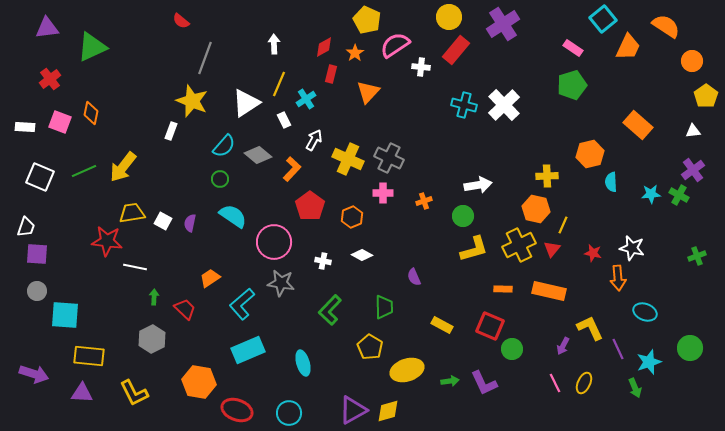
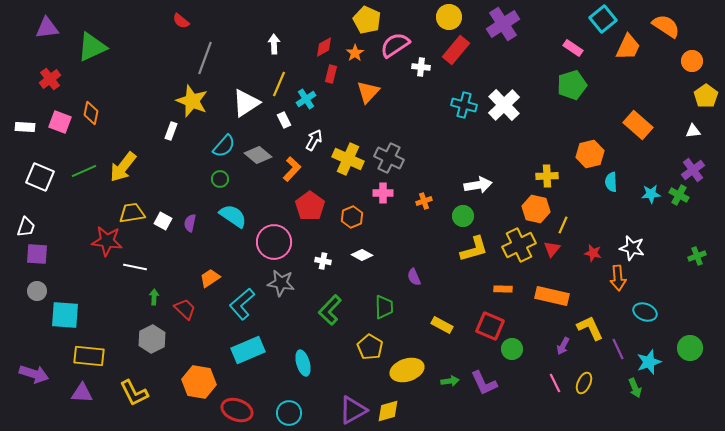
orange rectangle at (549, 291): moved 3 px right, 5 px down
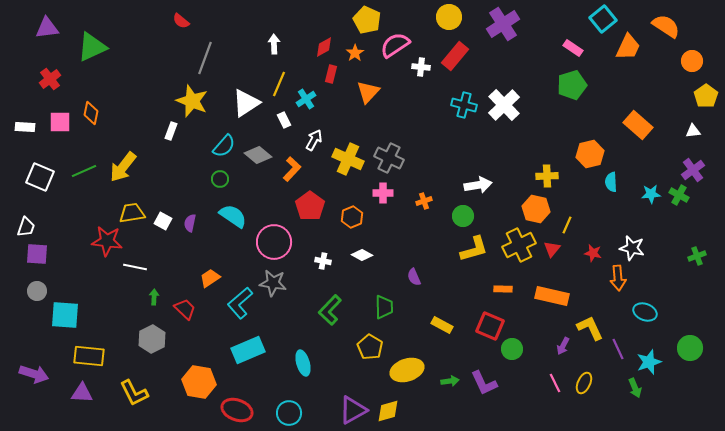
red rectangle at (456, 50): moved 1 px left, 6 px down
pink square at (60, 122): rotated 20 degrees counterclockwise
yellow line at (563, 225): moved 4 px right
gray star at (281, 283): moved 8 px left
cyan L-shape at (242, 304): moved 2 px left, 1 px up
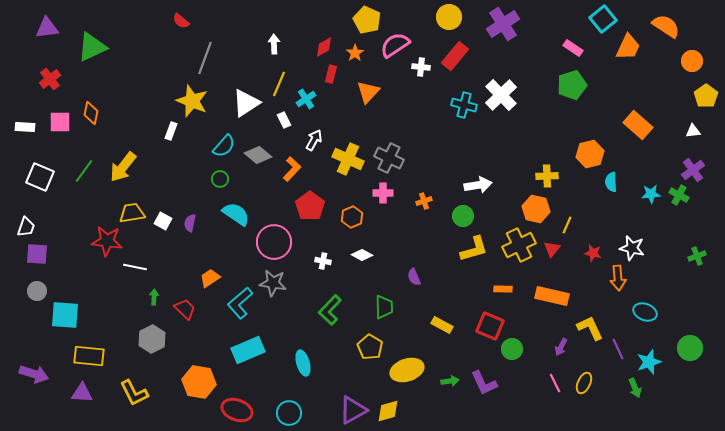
white cross at (504, 105): moved 3 px left, 10 px up
green line at (84, 171): rotated 30 degrees counterclockwise
cyan semicircle at (233, 216): moved 3 px right, 2 px up
purple arrow at (563, 346): moved 2 px left, 1 px down
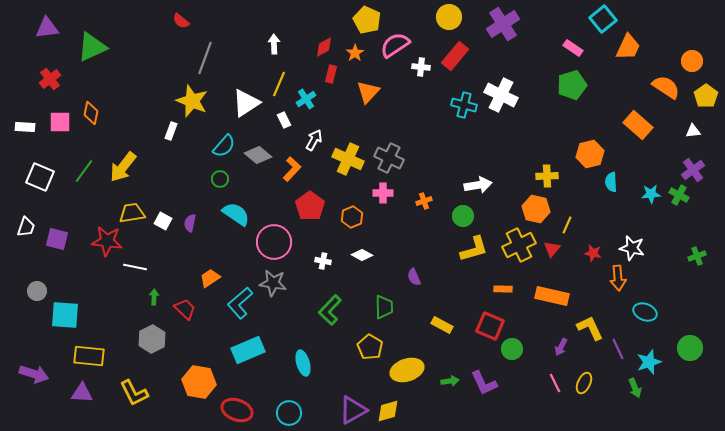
orange semicircle at (666, 26): moved 61 px down
white cross at (501, 95): rotated 20 degrees counterclockwise
purple square at (37, 254): moved 20 px right, 15 px up; rotated 10 degrees clockwise
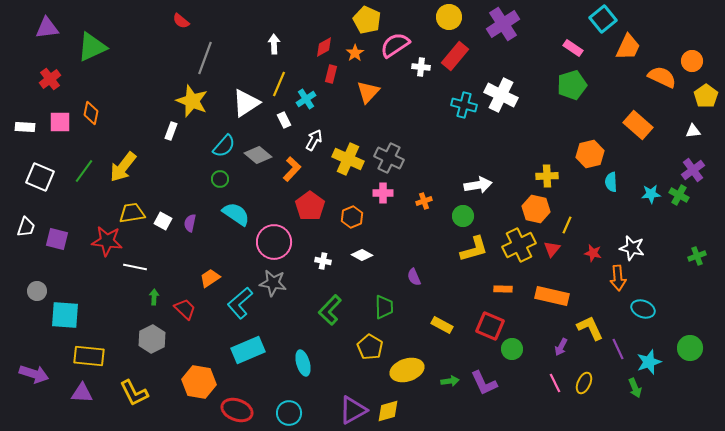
orange semicircle at (666, 87): moved 4 px left, 10 px up; rotated 8 degrees counterclockwise
cyan ellipse at (645, 312): moved 2 px left, 3 px up
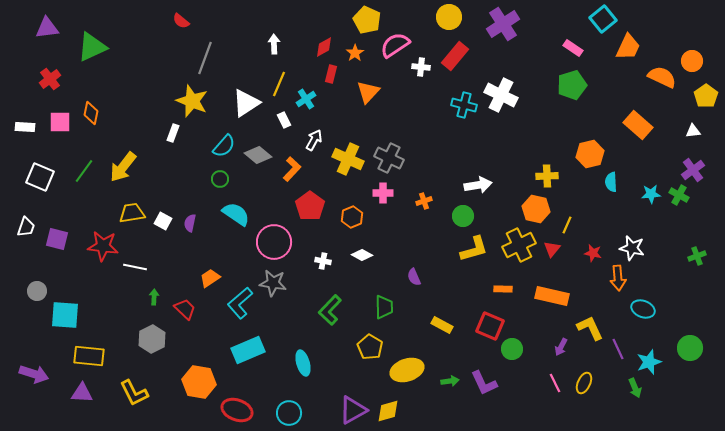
white rectangle at (171, 131): moved 2 px right, 2 px down
red star at (107, 241): moved 4 px left, 5 px down
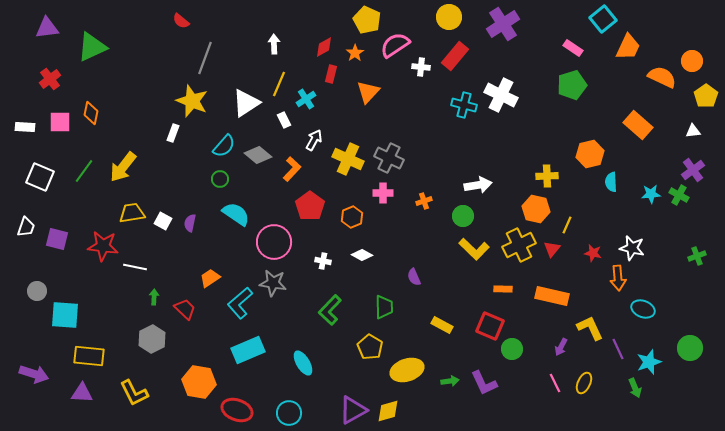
yellow L-shape at (474, 249): rotated 60 degrees clockwise
cyan ellipse at (303, 363): rotated 15 degrees counterclockwise
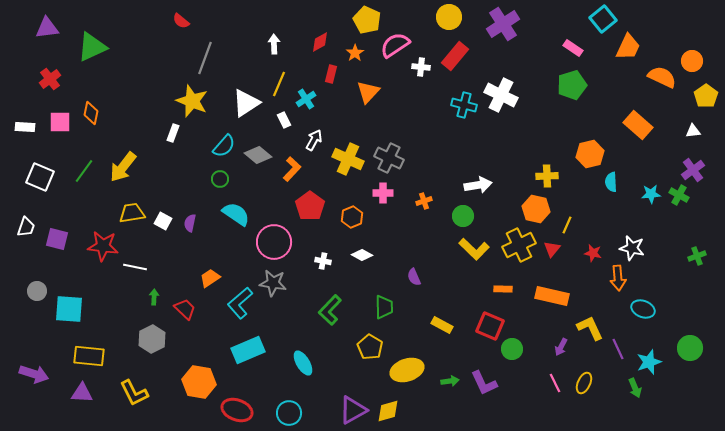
red diamond at (324, 47): moved 4 px left, 5 px up
cyan square at (65, 315): moved 4 px right, 6 px up
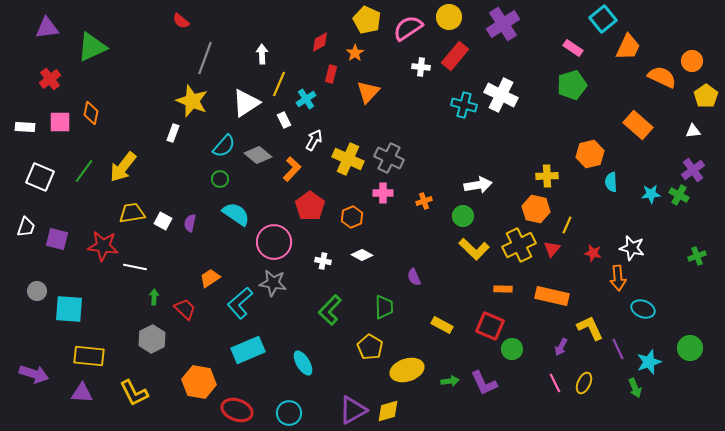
white arrow at (274, 44): moved 12 px left, 10 px down
pink semicircle at (395, 45): moved 13 px right, 17 px up
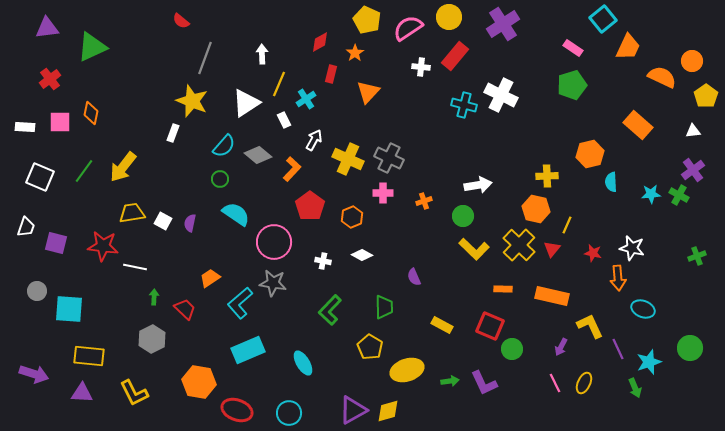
purple square at (57, 239): moved 1 px left, 4 px down
yellow cross at (519, 245): rotated 20 degrees counterclockwise
yellow L-shape at (590, 328): moved 2 px up
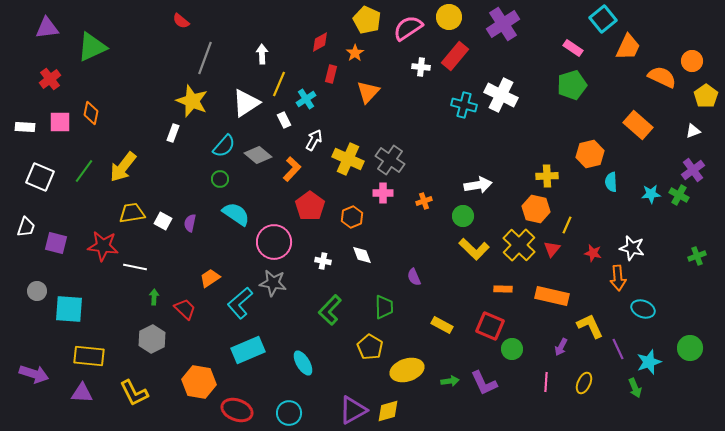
white triangle at (693, 131): rotated 14 degrees counterclockwise
gray cross at (389, 158): moved 1 px right, 2 px down; rotated 8 degrees clockwise
white diamond at (362, 255): rotated 40 degrees clockwise
pink line at (555, 383): moved 9 px left, 1 px up; rotated 30 degrees clockwise
